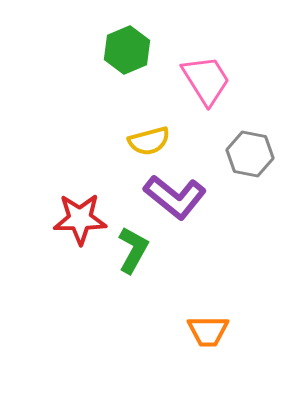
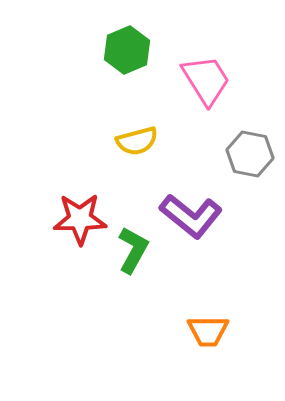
yellow semicircle: moved 12 px left
purple L-shape: moved 16 px right, 19 px down
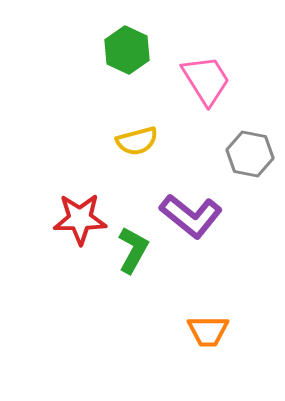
green hexagon: rotated 12 degrees counterclockwise
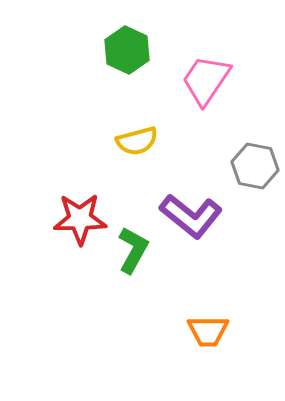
pink trapezoid: rotated 114 degrees counterclockwise
gray hexagon: moved 5 px right, 12 px down
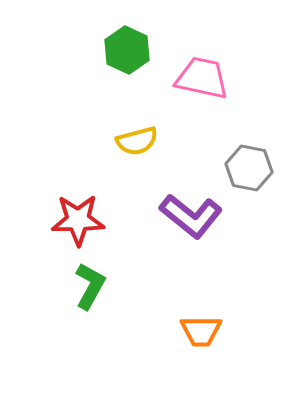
pink trapezoid: moved 4 px left, 2 px up; rotated 68 degrees clockwise
gray hexagon: moved 6 px left, 2 px down
red star: moved 2 px left, 1 px down
green L-shape: moved 43 px left, 36 px down
orange trapezoid: moved 7 px left
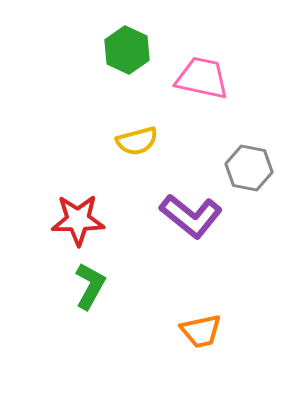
orange trapezoid: rotated 12 degrees counterclockwise
